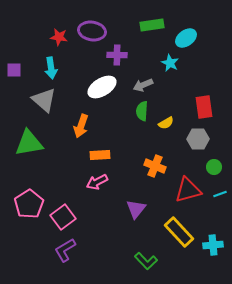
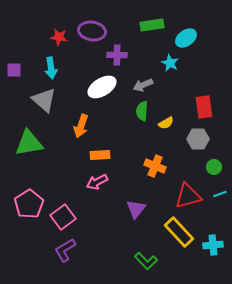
red triangle: moved 6 px down
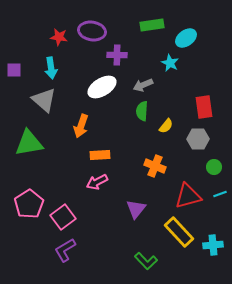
yellow semicircle: moved 3 px down; rotated 21 degrees counterclockwise
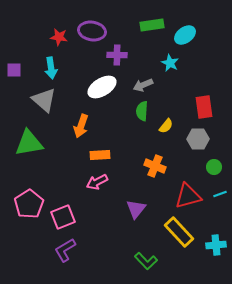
cyan ellipse: moved 1 px left, 3 px up
pink square: rotated 15 degrees clockwise
cyan cross: moved 3 px right
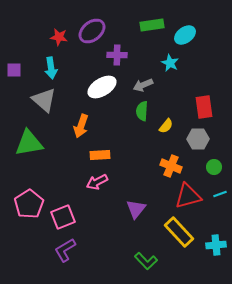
purple ellipse: rotated 48 degrees counterclockwise
orange cross: moved 16 px right
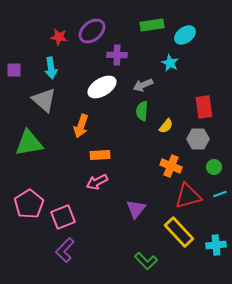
purple L-shape: rotated 15 degrees counterclockwise
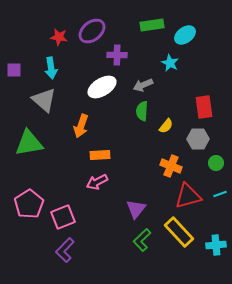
green circle: moved 2 px right, 4 px up
green L-shape: moved 4 px left, 21 px up; rotated 90 degrees clockwise
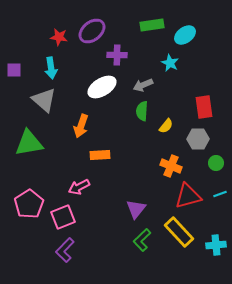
pink arrow: moved 18 px left, 5 px down
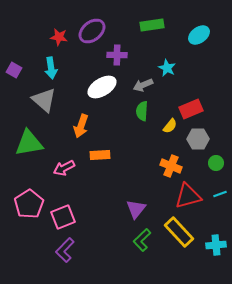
cyan ellipse: moved 14 px right
cyan star: moved 3 px left, 5 px down
purple square: rotated 28 degrees clockwise
red rectangle: moved 13 px left, 2 px down; rotated 75 degrees clockwise
yellow semicircle: moved 4 px right
pink arrow: moved 15 px left, 19 px up
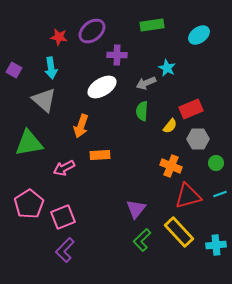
gray arrow: moved 3 px right, 2 px up
